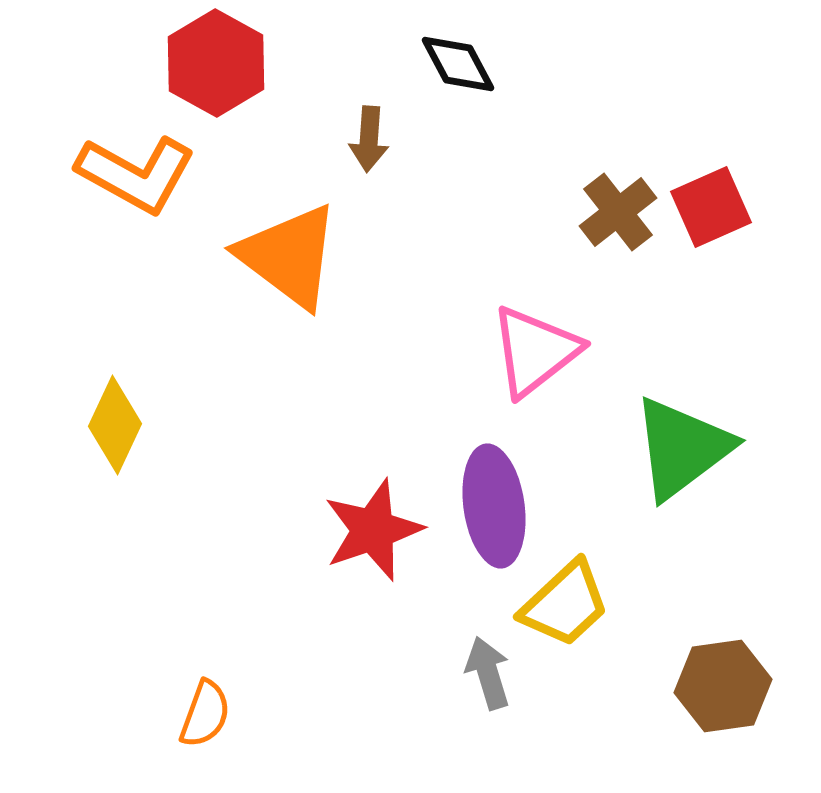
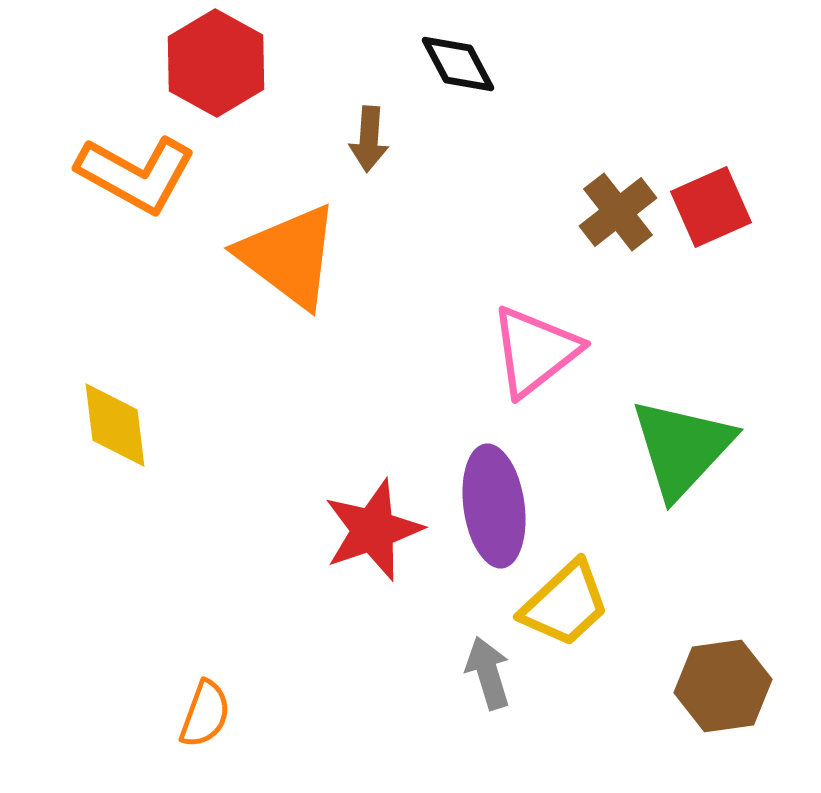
yellow diamond: rotated 32 degrees counterclockwise
green triangle: rotated 10 degrees counterclockwise
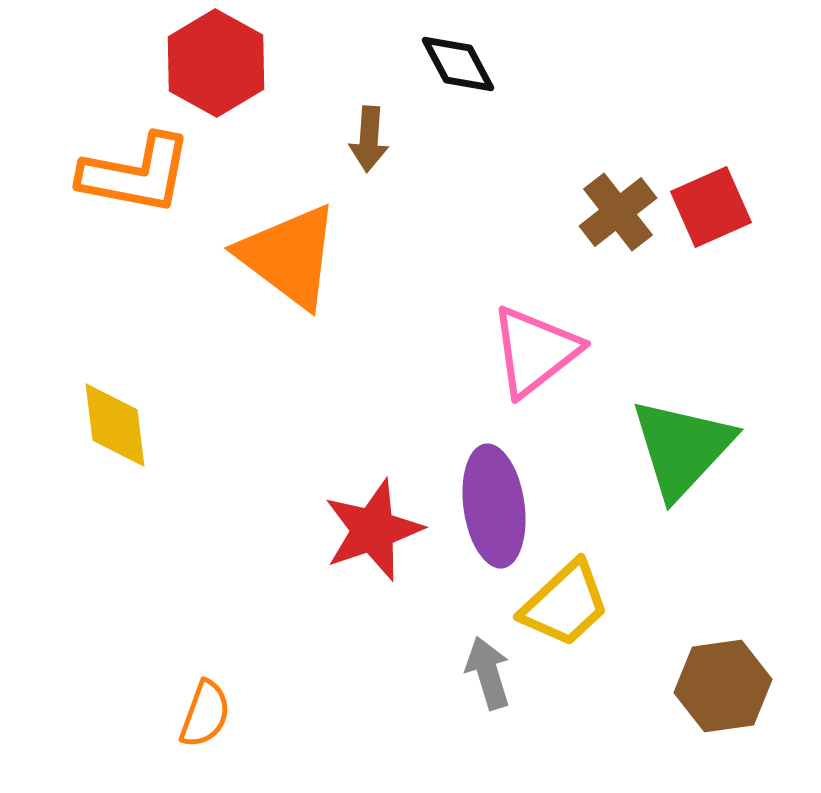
orange L-shape: rotated 18 degrees counterclockwise
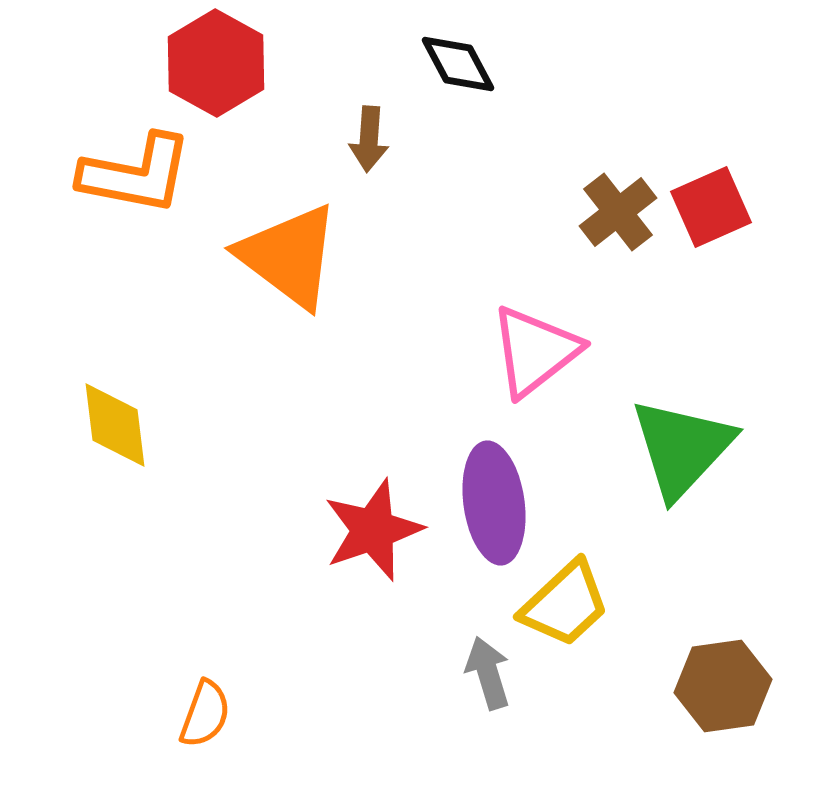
purple ellipse: moved 3 px up
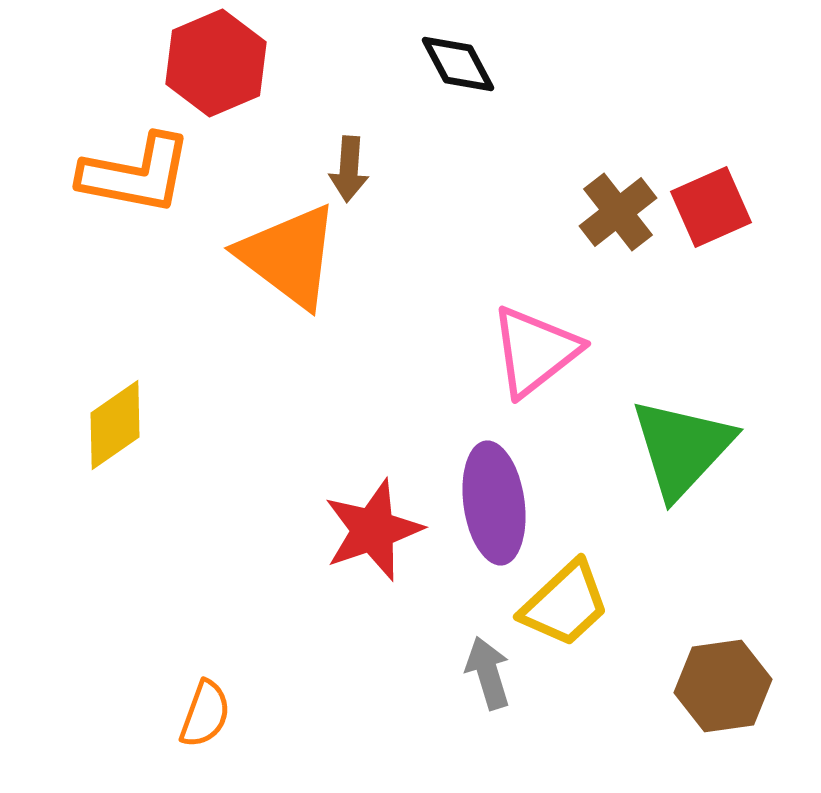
red hexagon: rotated 8 degrees clockwise
brown arrow: moved 20 px left, 30 px down
yellow diamond: rotated 62 degrees clockwise
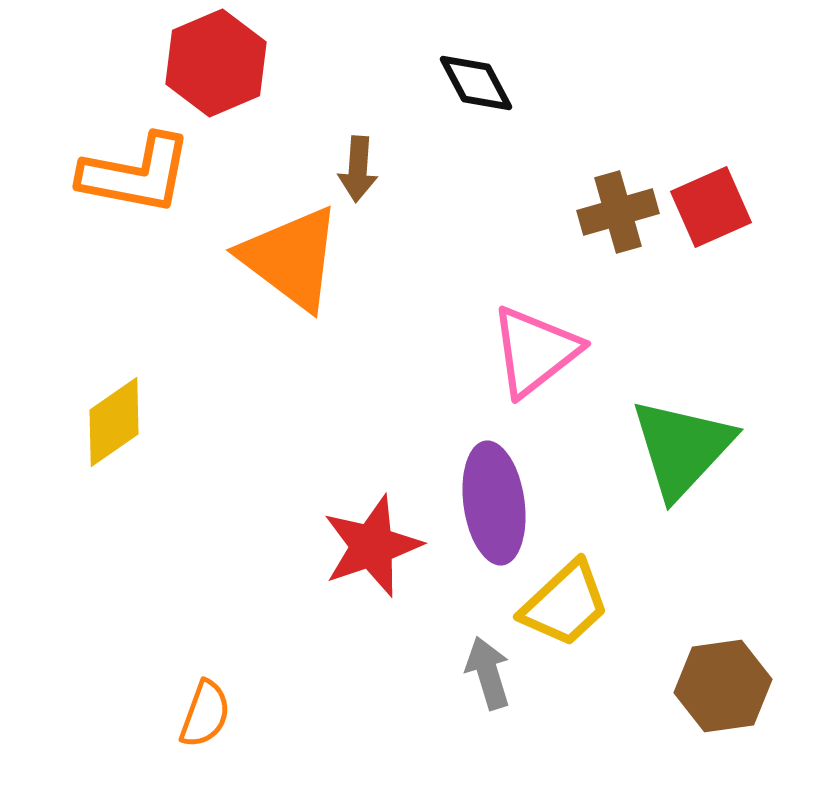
black diamond: moved 18 px right, 19 px down
brown arrow: moved 9 px right
brown cross: rotated 22 degrees clockwise
orange triangle: moved 2 px right, 2 px down
yellow diamond: moved 1 px left, 3 px up
red star: moved 1 px left, 16 px down
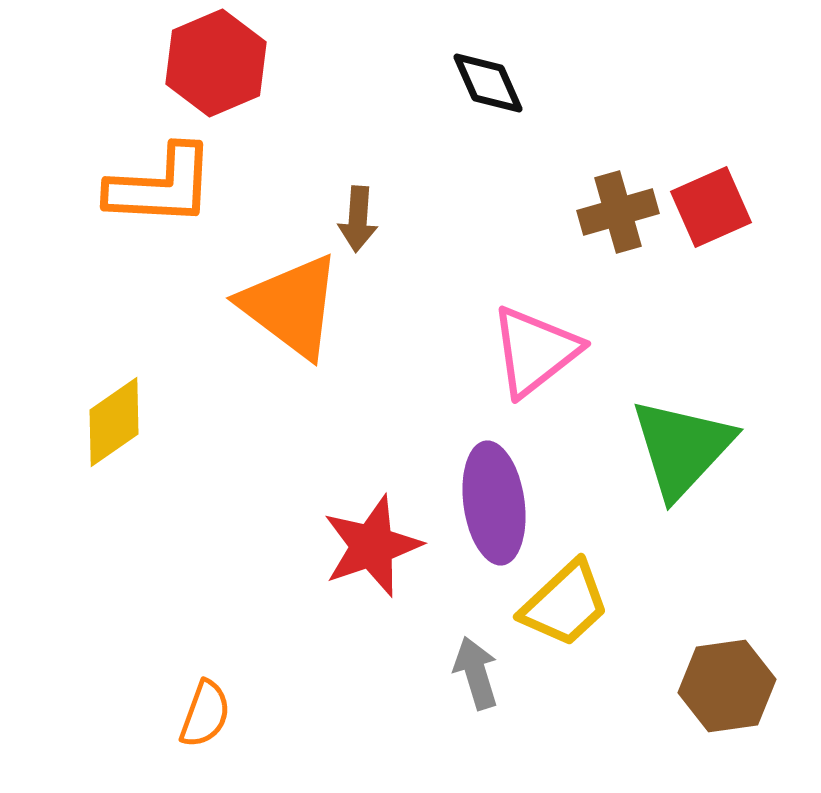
black diamond: moved 12 px right; rotated 4 degrees clockwise
brown arrow: moved 50 px down
orange L-shape: moved 25 px right, 12 px down; rotated 8 degrees counterclockwise
orange triangle: moved 48 px down
gray arrow: moved 12 px left
brown hexagon: moved 4 px right
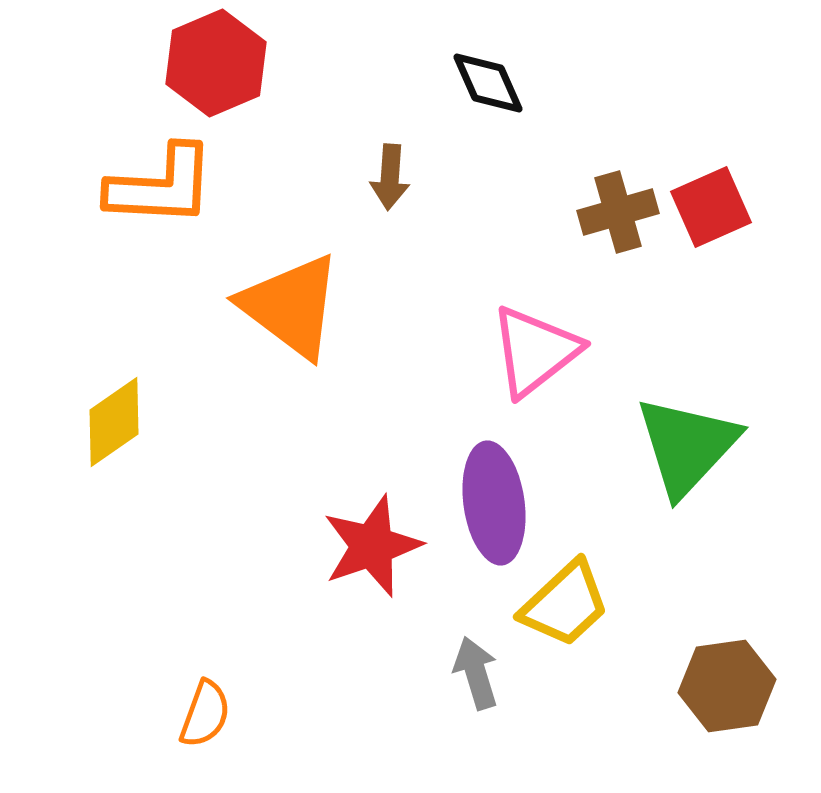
brown arrow: moved 32 px right, 42 px up
green triangle: moved 5 px right, 2 px up
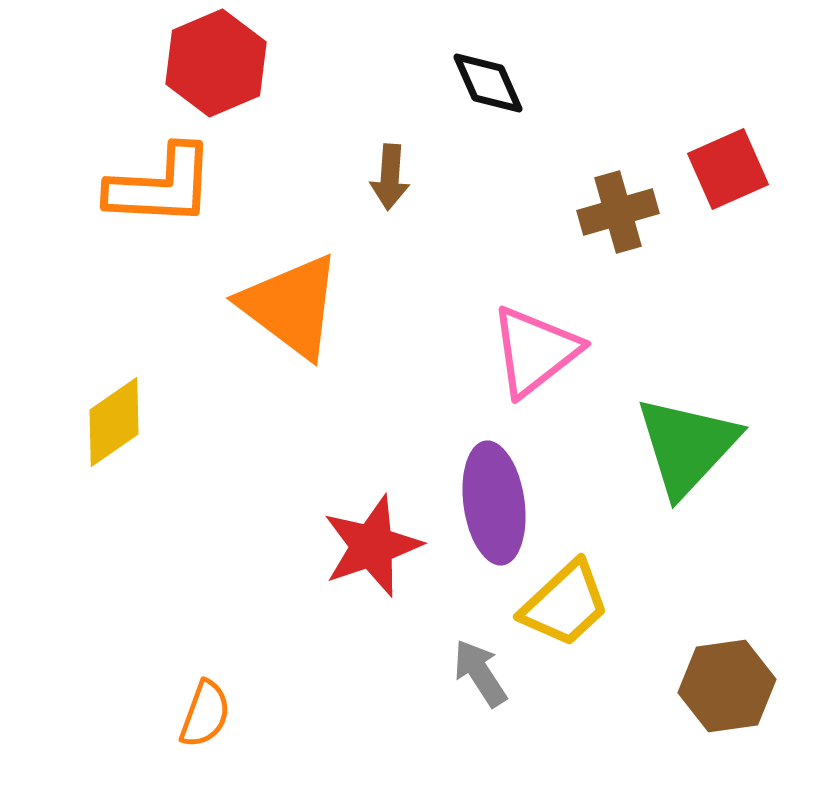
red square: moved 17 px right, 38 px up
gray arrow: moved 4 px right; rotated 16 degrees counterclockwise
